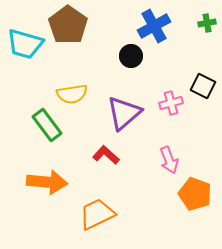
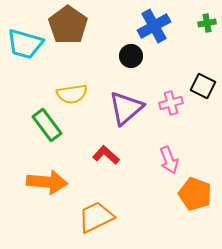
purple triangle: moved 2 px right, 5 px up
orange trapezoid: moved 1 px left, 3 px down
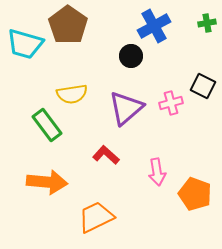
pink arrow: moved 12 px left, 12 px down; rotated 12 degrees clockwise
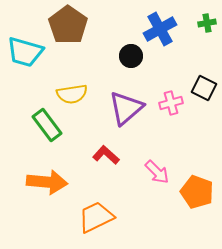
blue cross: moved 6 px right, 3 px down
cyan trapezoid: moved 8 px down
black square: moved 1 px right, 2 px down
pink arrow: rotated 36 degrees counterclockwise
orange pentagon: moved 2 px right, 2 px up
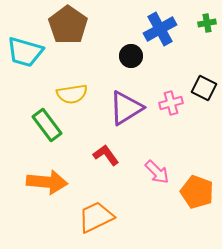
purple triangle: rotated 9 degrees clockwise
red L-shape: rotated 12 degrees clockwise
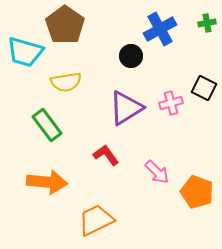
brown pentagon: moved 3 px left
yellow semicircle: moved 6 px left, 12 px up
orange trapezoid: moved 3 px down
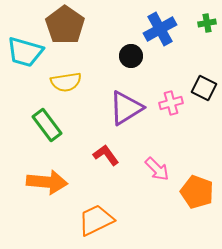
pink arrow: moved 3 px up
